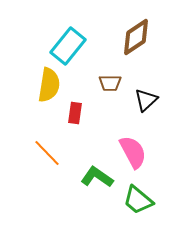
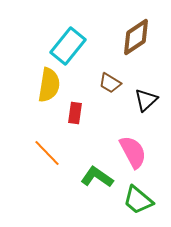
brown trapezoid: rotated 30 degrees clockwise
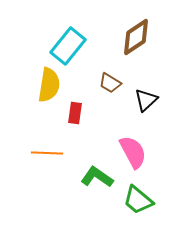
orange line: rotated 44 degrees counterclockwise
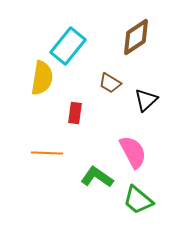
yellow semicircle: moved 7 px left, 7 px up
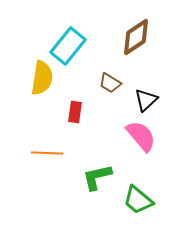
red rectangle: moved 1 px up
pink semicircle: moved 8 px right, 16 px up; rotated 12 degrees counterclockwise
green L-shape: rotated 48 degrees counterclockwise
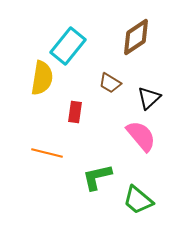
black triangle: moved 3 px right, 2 px up
orange line: rotated 12 degrees clockwise
